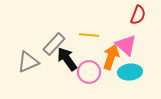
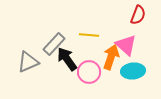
cyan ellipse: moved 3 px right, 1 px up
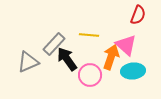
pink circle: moved 1 px right, 3 px down
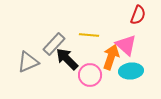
black arrow: rotated 10 degrees counterclockwise
cyan ellipse: moved 2 px left
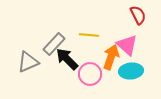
red semicircle: rotated 48 degrees counterclockwise
pink triangle: moved 1 px right
pink circle: moved 1 px up
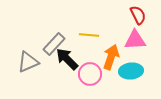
pink triangle: moved 8 px right, 5 px up; rotated 45 degrees counterclockwise
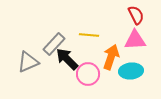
red semicircle: moved 2 px left
pink circle: moved 2 px left
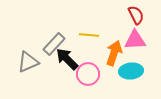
orange arrow: moved 3 px right, 4 px up
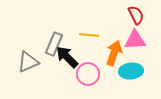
gray rectangle: rotated 20 degrees counterclockwise
black arrow: moved 2 px up
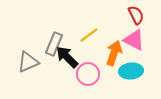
yellow line: rotated 42 degrees counterclockwise
pink triangle: moved 1 px left; rotated 30 degrees clockwise
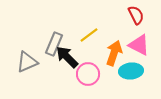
pink triangle: moved 5 px right, 5 px down
gray triangle: moved 1 px left
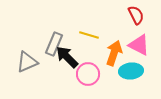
yellow line: rotated 54 degrees clockwise
